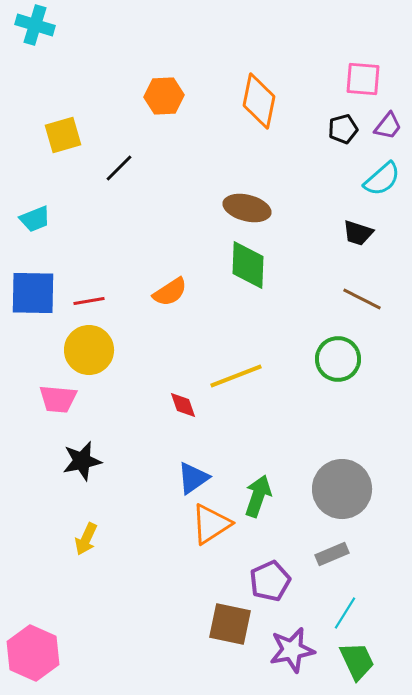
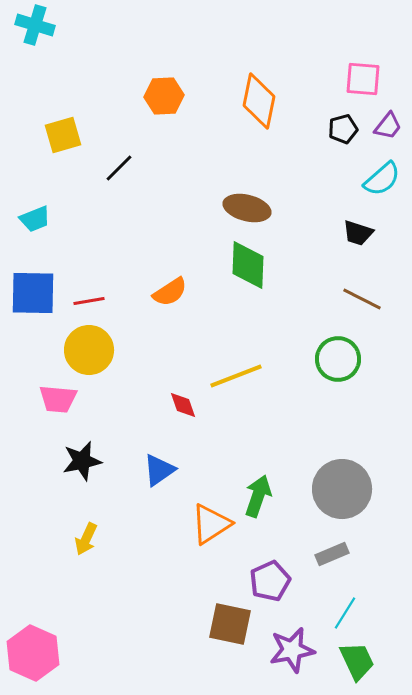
blue triangle: moved 34 px left, 8 px up
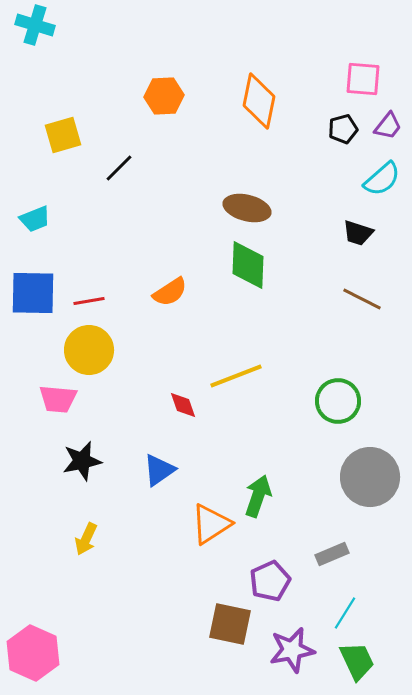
green circle: moved 42 px down
gray circle: moved 28 px right, 12 px up
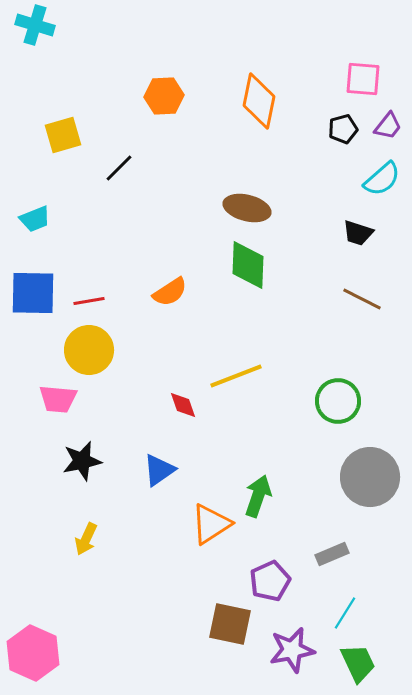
green trapezoid: moved 1 px right, 2 px down
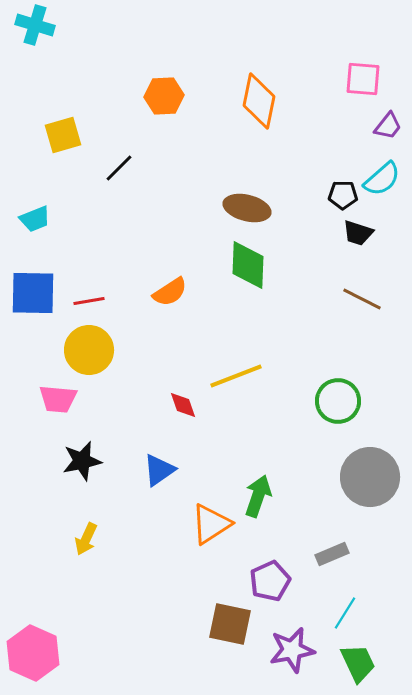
black pentagon: moved 66 px down; rotated 16 degrees clockwise
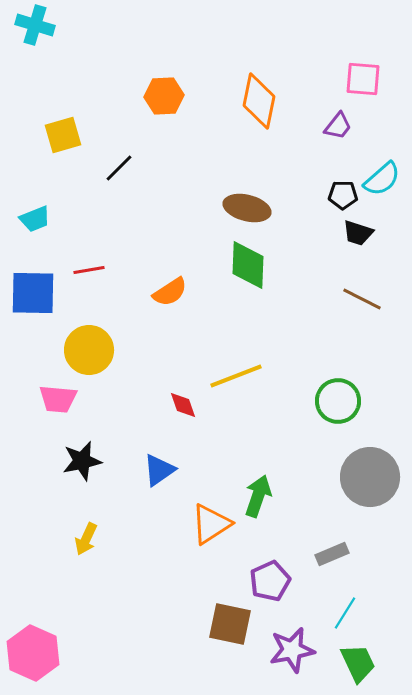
purple trapezoid: moved 50 px left
red line: moved 31 px up
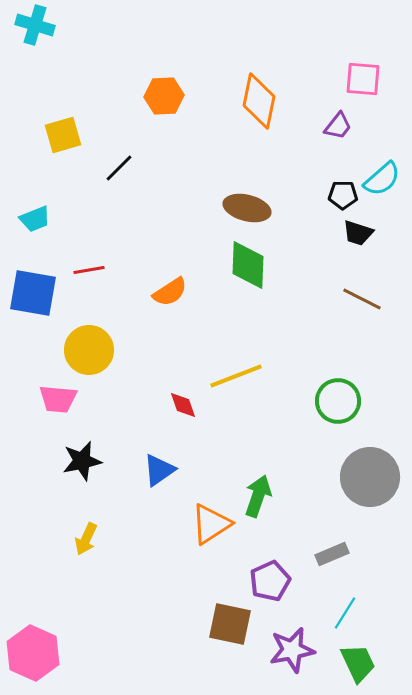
blue square: rotated 9 degrees clockwise
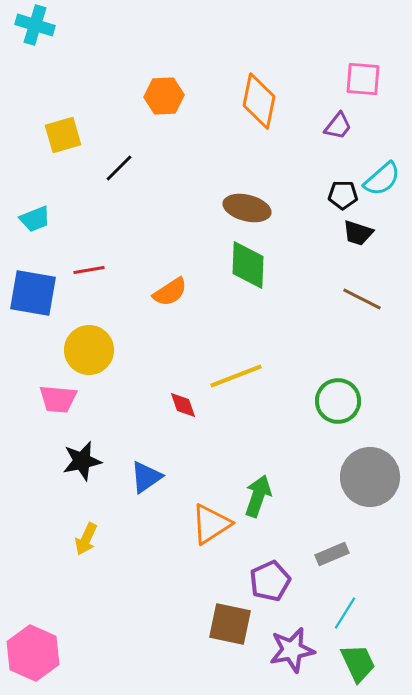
blue triangle: moved 13 px left, 7 px down
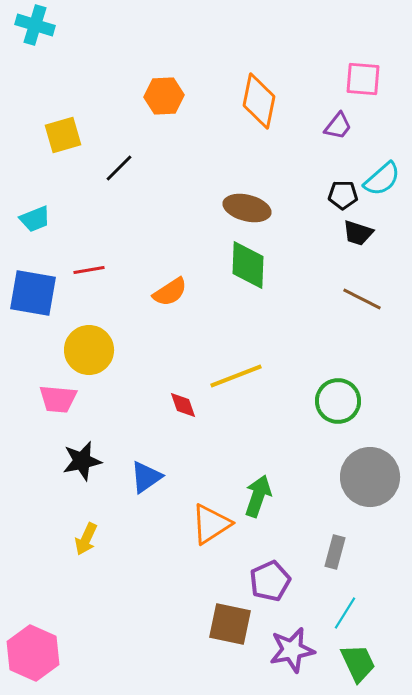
gray rectangle: moved 3 px right, 2 px up; rotated 52 degrees counterclockwise
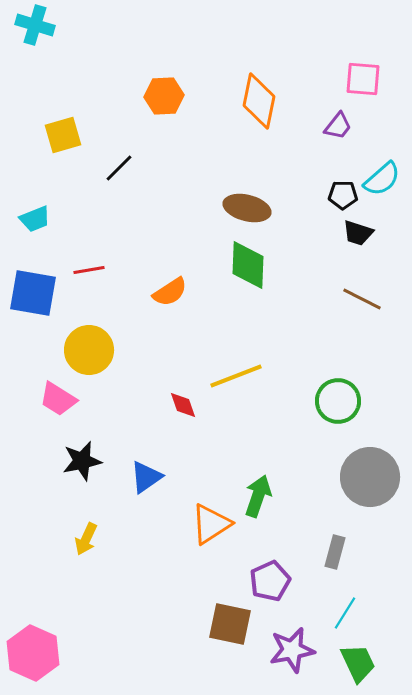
pink trapezoid: rotated 27 degrees clockwise
